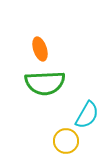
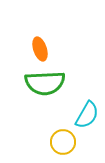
yellow circle: moved 3 px left, 1 px down
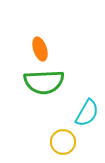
green semicircle: moved 1 px left, 1 px up
cyan semicircle: moved 2 px up
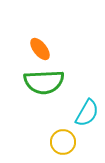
orange ellipse: rotated 20 degrees counterclockwise
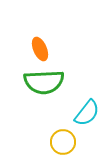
orange ellipse: rotated 15 degrees clockwise
cyan semicircle: rotated 8 degrees clockwise
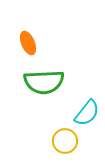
orange ellipse: moved 12 px left, 6 px up
yellow circle: moved 2 px right, 1 px up
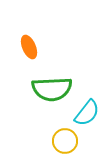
orange ellipse: moved 1 px right, 4 px down
green semicircle: moved 8 px right, 7 px down
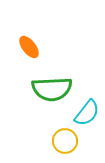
orange ellipse: rotated 15 degrees counterclockwise
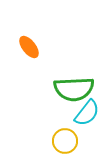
green semicircle: moved 22 px right
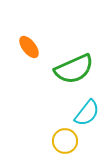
green semicircle: moved 20 px up; rotated 21 degrees counterclockwise
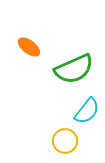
orange ellipse: rotated 15 degrees counterclockwise
cyan semicircle: moved 2 px up
